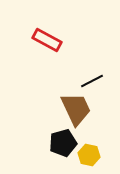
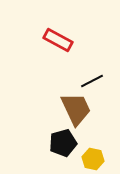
red rectangle: moved 11 px right
yellow hexagon: moved 4 px right, 4 px down
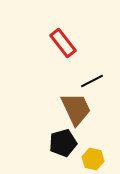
red rectangle: moved 5 px right, 3 px down; rotated 24 degrees clockwise
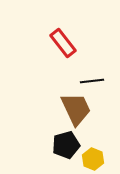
black line: rotated 20 degrees clockwise
black pentagon: moved 3 px right, 2 px down
yellow hexagon: rotated 10 degrees clockwise
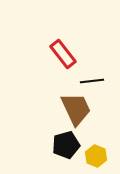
red rectangle: moved 11 px down
yellow hexagon: moved 3 px right, 3 px up
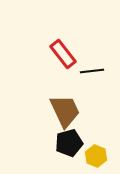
black line: moved 10 px up
brown trapezoid: moved 11 px left, 2 px down
black pentagon: moved 3 px right, 2 px up
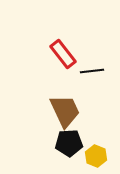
black pentagon: rotated 12 degrees clockwise
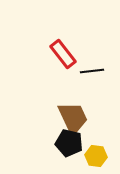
brown trapezoid: moved 8 px right, 7 px down
black pentagon: rotated 16 degrees clockwise
yellow hexagon: rotated 15 degrees counterclockwise
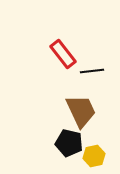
brown trapezoid: moved 8 px right, 7 px up
yellow hexagon: moved 2 px left; rotated 20 degrees counterclockwise
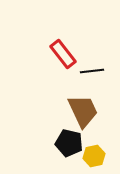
brown trapezoid: moved 2 px right
